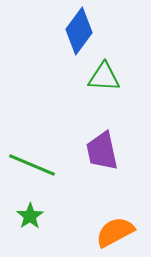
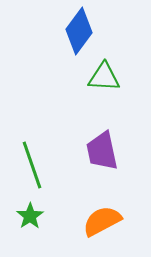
green line: rotated 48 degrees clockwise
orange semicircle: moved 13 px left, 11 px up
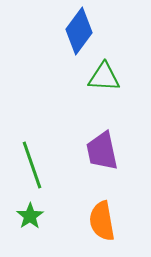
orange semicircle: rotated 72 degrees counterclockwise
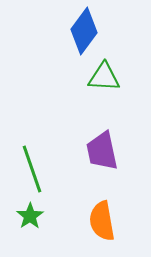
blue diamond: moved 5 px right
green line: moved 4 px down
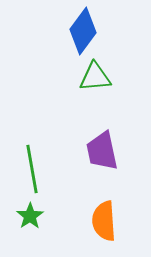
blue diamond: moved 1 px left
green triangle: moved 9 px left; rotated 8 degrees counterclockwise
green line: rotated 9 degrees clockwise
orange semicircle: moved 2 px right; rotated 6 degrees clockwise
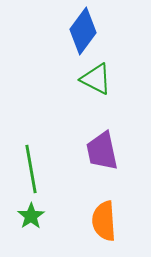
green triangle: moved 1 px right, 2 px down; rotated 32 degrees clockwise
green line: moved 1 px left
green star: moved 1 px right
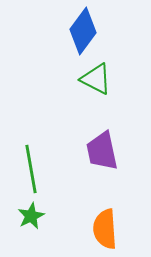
green star: rotated 8 degrees clockwise
orange semicircle: moved 1 px right, 8 px down
